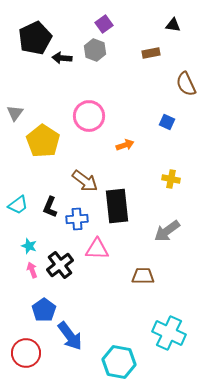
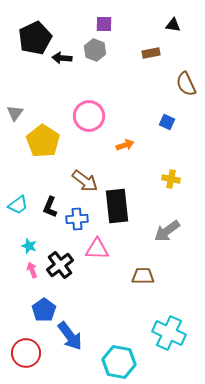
purple square: rotated 36 degrees clockwise
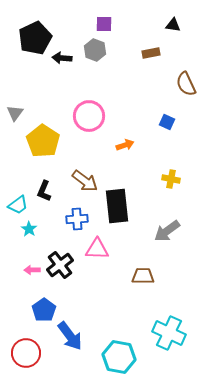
black L-shape: moved 6 px left, 16 px up
cyan star: moved 17 px up; rotated 14 degrees clockwise
pink arrow: rotated 70 degrees counterclockwise
cyan hexagon: moved 5 px up
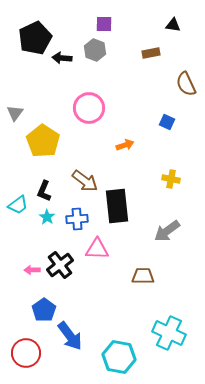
pink circle: moved 8 px up
cyan star: moved 18 px right, 12 px up
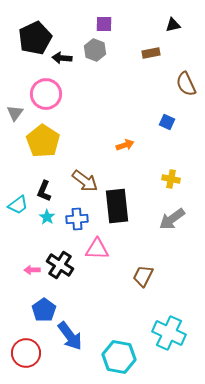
black triangle: rotated 21 degrees counterclockwise
pink circle: moved 43 px left, 14 px up
gray arrow: moved 5 px right, 12 px up
black cross: rotated 20 degrees counterclockwise
brown trapezoid: rotated 65 degrees counterclockwise
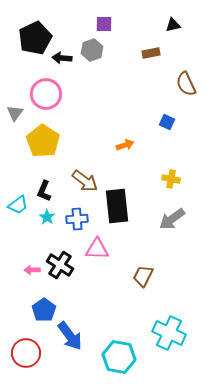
gray hexagon: moved 3 px left; rotated 20 degrees clockwise
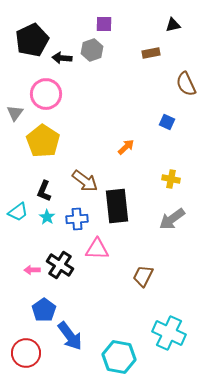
black pentagon: moved 3 px left, 2 px down
orange arrow: moved 1 px right, 2 px down; rotated 24 degrees counterclockwise
cyan trapezoid: moved 7 px down
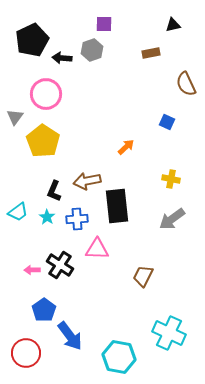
gray triangle: moved 4 px down
brown arrow: moved 2 px right; rotated 132 degrees clockwise
black L-shape: moved 10 px right
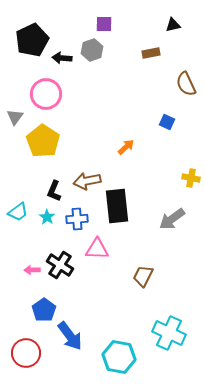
yellow cross: moved 20 px right, 1 px up
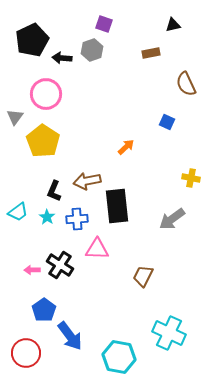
purple square: rotated 18 degrees clockwise
